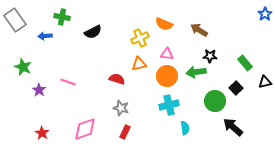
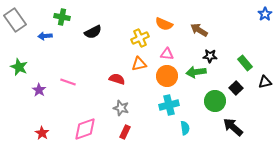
green star: moved 4 px left
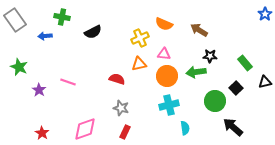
pink triangle: moved 3 px left
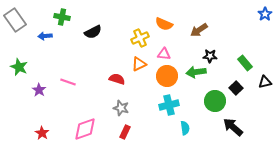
brown arrow: rotated 66 degrees counterclockwise
orange triangle: rotated 14 degrees counterclockwise
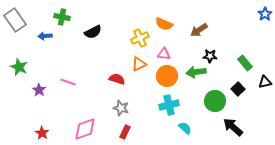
black square: moved 2 px right, 1 px down
cyan semicircle: rotated 40 degrees counterclockwise
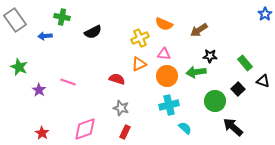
black triangle: moved 2 px left, 1 px up; rotated 32 degrees clockwise
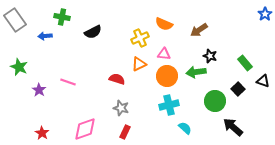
black star: rotated 16 degrees clockwise
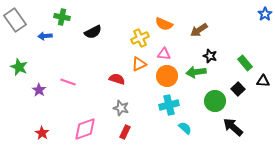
black triangle: rotated 16 degrees counterclockwise
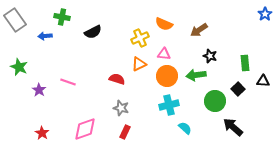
green rectangle: rotated 35 degrees clockwise
green arrow: moved 3 px down
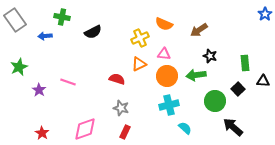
green star: rotated 24 degrees clockwise
